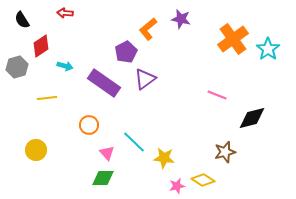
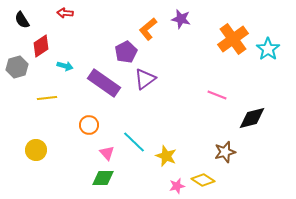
yellow star: moved 2 px right, 2 px up; rotated 15 degrees clockwise
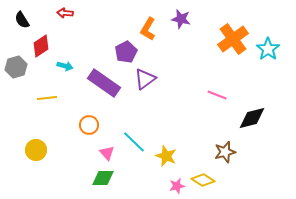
orange L-shape: rotated 20 degrees counterclockwise
gray hexagon: moved 1 px left
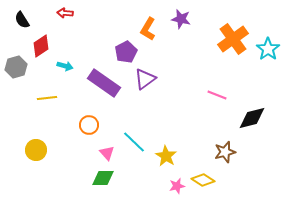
yellow star: rotated 10 degrees clockwise
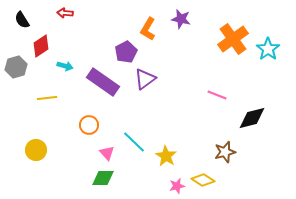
purple rectangle: moved 1 px left, 1 px up
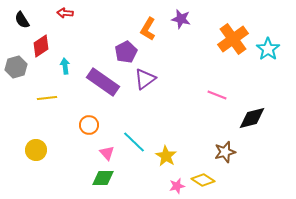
cyan arrow: rotated 112 degrees counterclockwise
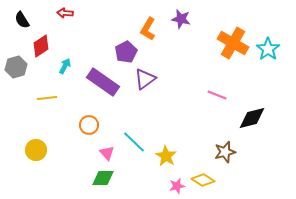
orange cross: moved 4 px down; rotated 24 degrees counterclockwise
cyan arrow: rotated 35 degrees clockwise
